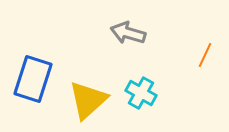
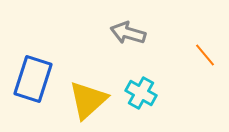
orange line: rotated 65 degrees counterclockwise
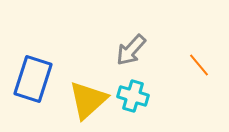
gray arrow: moved 3 px right, 17 px down; rotated 64 degrees counterclockwise
orange line: moved 6 px left, 10 px down
cyan cross: moved 8 px left, 3 px down; rotated 12 degrees counterclockwise
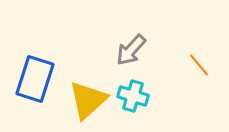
blue rectangle: moved 2 px right
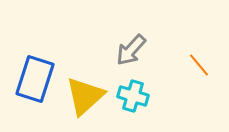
yellow triangle: moved 3 px left, 4 px up
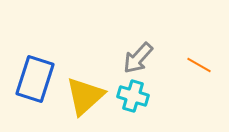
gray arrow: moved 7 px right, 8 px down
orange line: rotated 20 degrees counterclockwise
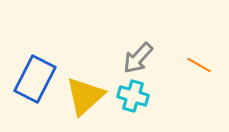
blue rectangle: rotated 9 degrees clockwise
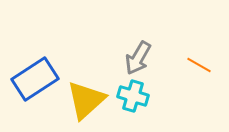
gray arrow: rotated 12 degrees counterclockwise
blue rectangle: rotated 30 degrees clockwise
yellow triangle: moved 1 px right, 4 px down
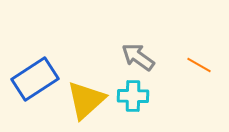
gray arrow: moved 1 px up; rotated 96 degrees clockwise
cyan cross: rotated 16 degrees counterclockwise
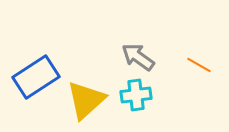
blue rectangle: moved 1 px right, 2 px up
cyan cross: moved 3 px right, 1 px up; rotated 8 degrees counterclockwise
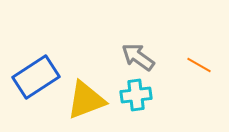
yellow triangle: rotated 21 degrees clockwise
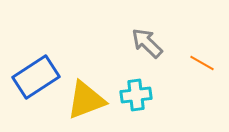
gray arrow: moved 9 px right, 14 px up; rotated 8 degrees clockwise
orange line: moved 3 px right, 2 px up
